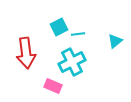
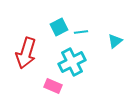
cyan line: moved 3 px right, 2 px up
red arrow: rotated 24 degrees clockwise
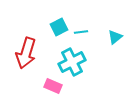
cyan triangle: moved 4 px up
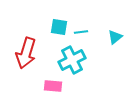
cyan square: rotated 36 degrees clockwise
cyan cross: moved 2 px up
pink rectangle: rotated 18 degrees counterclockwise
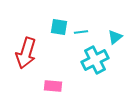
cyan cross: moved 23 px right
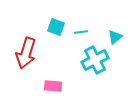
cyan square: moved 3 px left; rotated 12 degrees clockwise
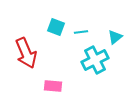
red arrow: rotated 40 degrees counterclockwise
